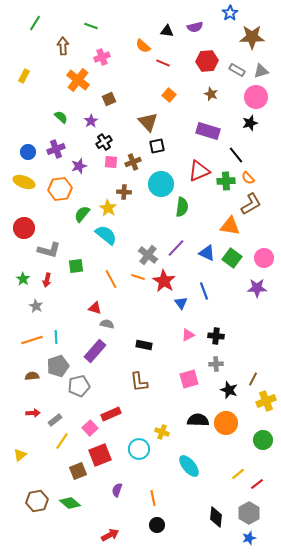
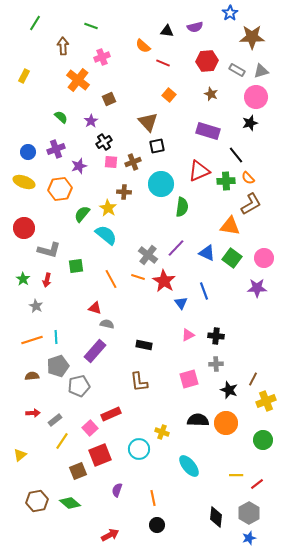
yellow line at (238, 474): moved 2 px left, 1 px down; rotated 40 degrees clockwise
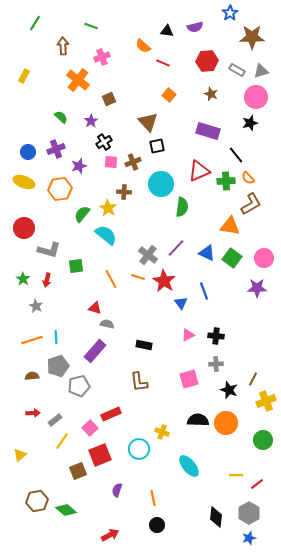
green diamond at (70, 503): moved 4 px left, 7 px down
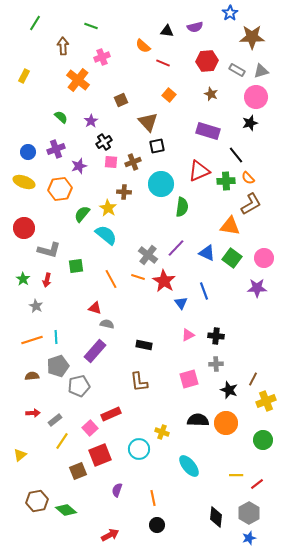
brown square at (109, 99): moved 12 px right, 1 px down
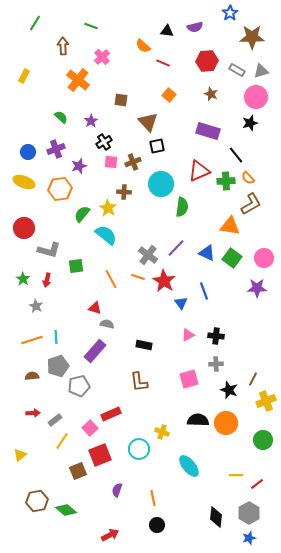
pink cross at (102, 57): rotated 21 degrees counterclockwise
brown square at (121, 100): rotated 32 degrees clockwise
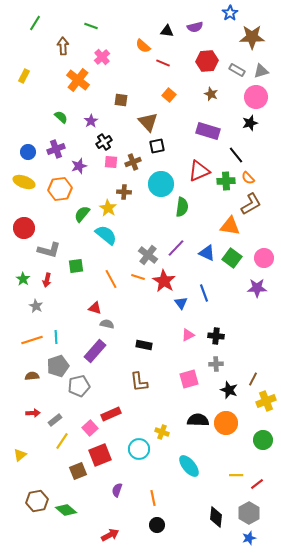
blue line at (204, 291): moved 2 px down
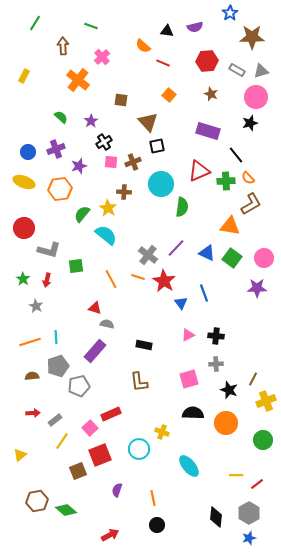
orange line at (32, 340): moved 2 px left, 2 px down
black semicircle at (198, 420): moved 5 px left, 7 px up
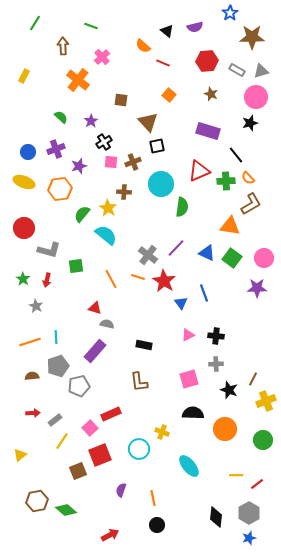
black triangle at (167, 31): rotated 32 degrees clockwise
orange circle at (226, 423): moved 1 px left, 6 px down
purple semicircle at (117, 490): moved 4 px right
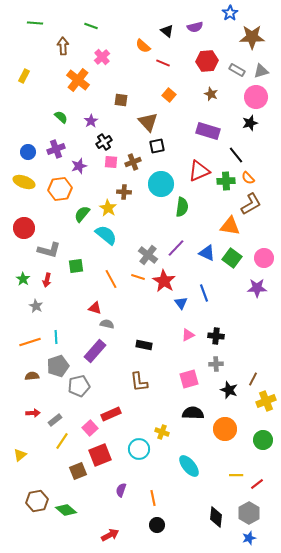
green line at (35, 23): rotated 63 degrees clockwise
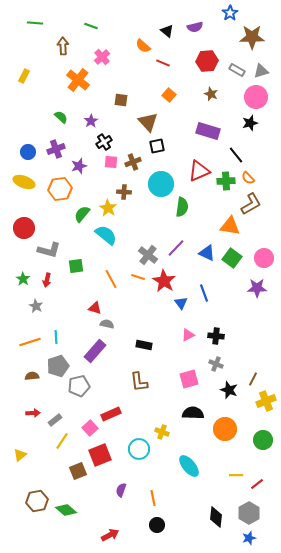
gray cross at (216, 364): rotated 24 degrees clockwise
